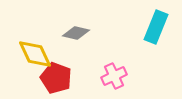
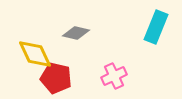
red pentagon: rotated 8 degrees counterclockwise
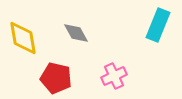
cyan rectangle: moved 2 px right, 2 px up
gray diamond: rotated 48 degrees clockwise
yellow diamond: moved 12 px left, 16 px up; rotated 15 degrees clockwise
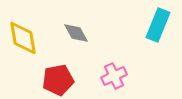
red pentagon: moved 2 px right, 2 px down; rotated 24 degrees counterclockwise
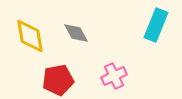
cyan rectangle: moved 2 px left
yellow diamond: moved 7 px right, 2 px up
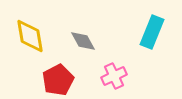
cyan rectangle: moved 4 px left, 7 px down
gray diamond: moved 7 px right, 8 px down
red pentagon: rotated 16 degrees counterclockwise
